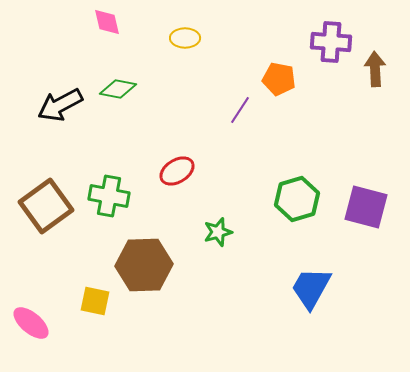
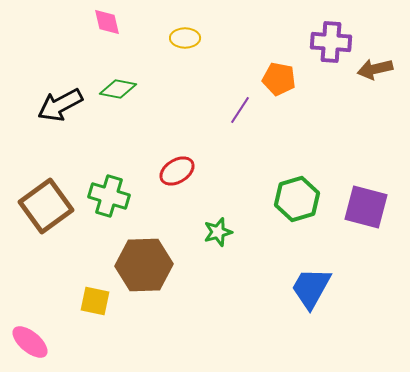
brown arrow: rotated 100 degrees counterclockwise
green cross: rotated 6 degrees clockwise
pink ellipse: moved 1 px left, 19 px down
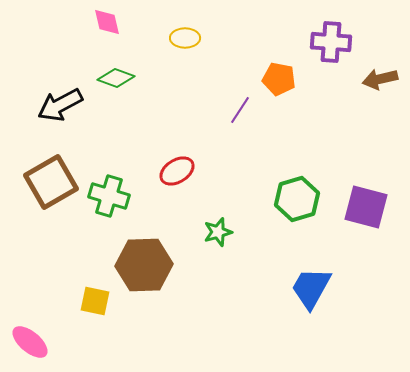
brown arrow: moved 5 px right, 10 px down
green diamond: moved 2 px left, 11 px up; rotated 9 degrees clockwise
brown square: moved 5 px right, 24 px up; rotated 6 degrees clockwise
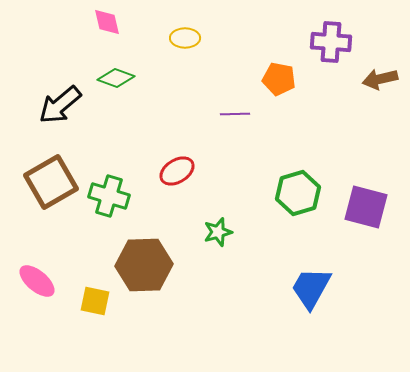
black arrow: rotated 12 degrees counterclockwise
purple line: moved 5 px left, 4 px down; rotated 56 degrees clockwise
green hexagon: moved 1 px right, 6 px up
pink ellipse: moved 7 px right, 61 px up
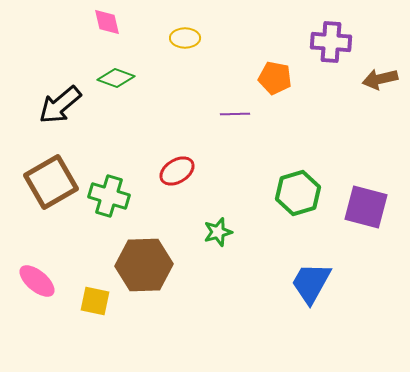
orange pentagon: moved 4 px left, 1 px up
blue trapezoid: moved 5 px up
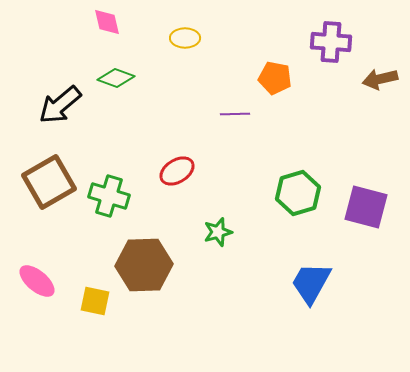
brown square: moved 2 px left
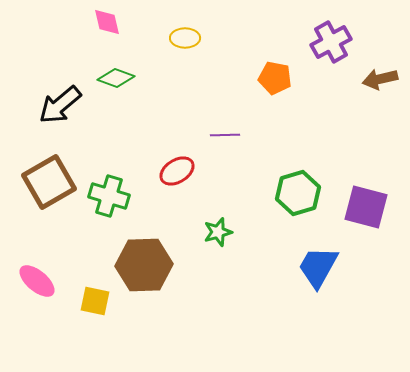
purple cross: rotated 33 degrees counterclockwise
purple line: moved 10 px left, 21 px down
blue trapezoid: moved 7 px right, 16 px up
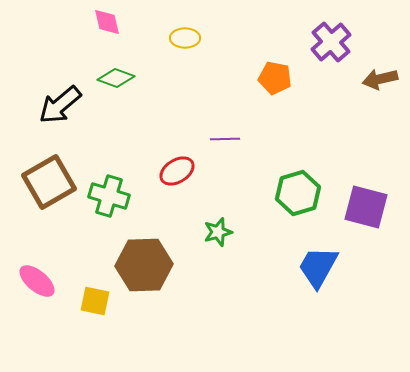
purple cross: rotated 12 degrees counterclockwise
purple line: moved 4 px down
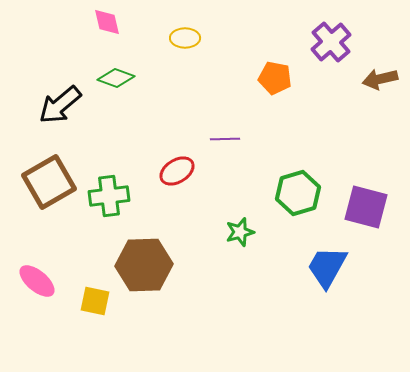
green cross: rotated 24 degrees counterclockwise
green star: moved 22 px right
blue trapezoid: moved 9 px right
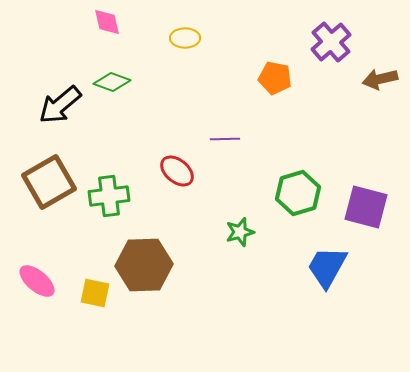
green diamond: moved 4 px left, 4 px down
red ellipse: rotated 72 degrees clockwise
yellow square: moved 8 px up
